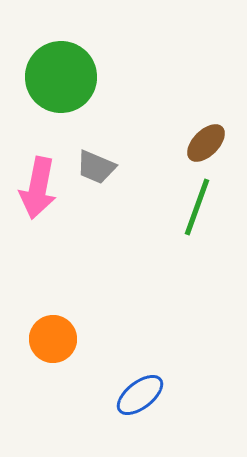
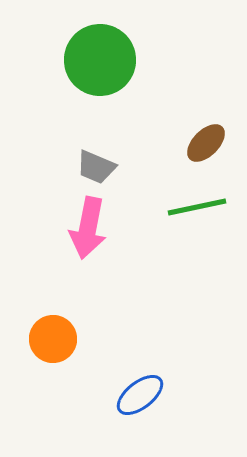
green circle: moved 39 px right, 17 px up
pink arrow: moved 50 px right, 40 px down
green line: rotated 58 degrees clockwise
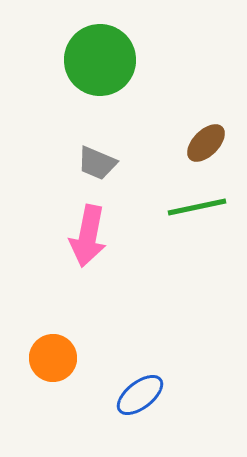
gray trapezoid: moved 1 px right, 4 px up
pink arrow: moved 8 px down
orange circle: moved 19 px down
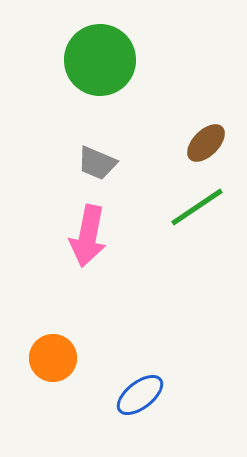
green line: rotated 22 degrees counterclockwise
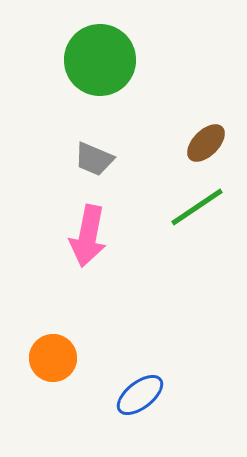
gray trapezoid: moved 3 px left, 4 px up
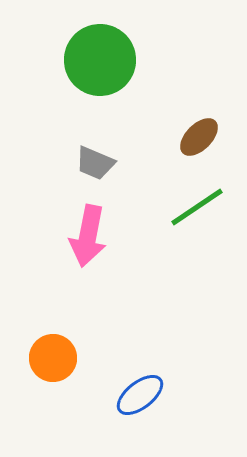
brown ellipse: moved 7 px left, 6 px up
gray trapezoid: moved 1 px right, 4 px down
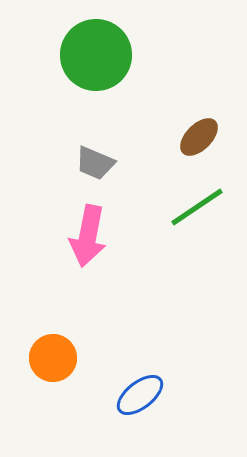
green circle: moved 4 px left, 5 px up
